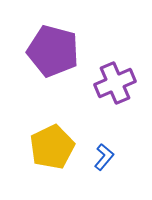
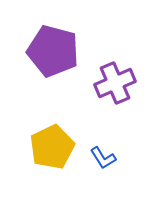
blue L-shape: moved 1 px left, 1 px down; rotated 108 degrees clockwise
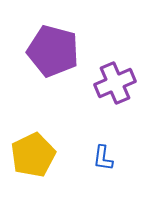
yellow pentagon: moved 19 px left, 8 px down
blue L-shape: rotated 40 degrees clockwise
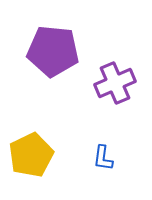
purple pentagon: rotated 9 degrees counterclockwise
yellow pentagon: moved 2 px left
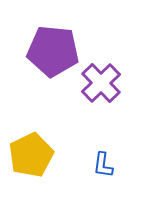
purple cross: moved 14 px left; rotated 21 degrees counterclockwise
blue L-shape: moved 7 px down
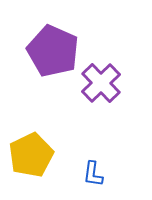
purple pentagon: rotated 18 degrees clockwise
blue L-shape: moved 10 px left, 9 px down
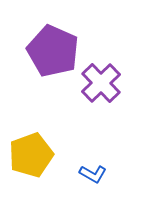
yellow pentagon: rotated 6 degrees clockwise
blue L-shape: rotated 68 degrees counterclockwise
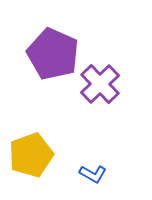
purple pentagon: moved 3 px down
purple cross: moved 1 px left, 1 px down
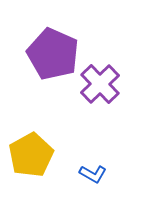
yellow pentagon: rotated 9 degrees counterclockwise
